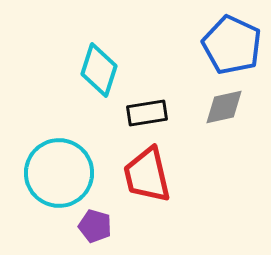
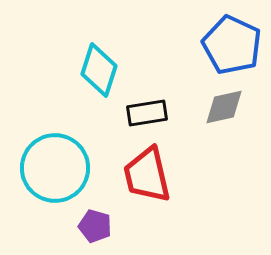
cyan circle: moved 4 px left, 5 px up
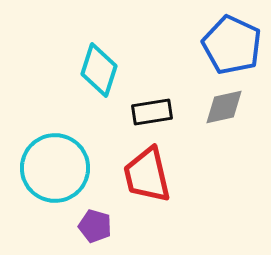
black rectangle: moved 5 px right, 1 px up
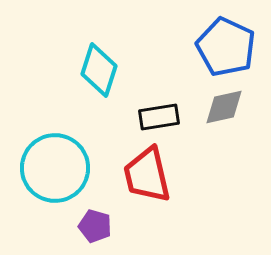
blue pentagon: moved 6 px left, 2 px down
black rectangle: moved 7 px right, 5 px down
